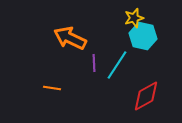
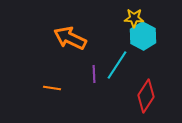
yellow star: rotated 18 degrees clockwise
cyan hexagon: rotated 16 degrees clockwise
purple line: moved 11 px down
red diamond: rotated 28 degrees counterclockwise
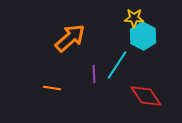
orange arrow: rotated 112 degrees clockwise
red diamond: rotated 68 degrees counterclockwise
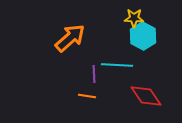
cyan line: rotated 60 degrees clockwise
orange line: moved 35 px right, 8 px down
